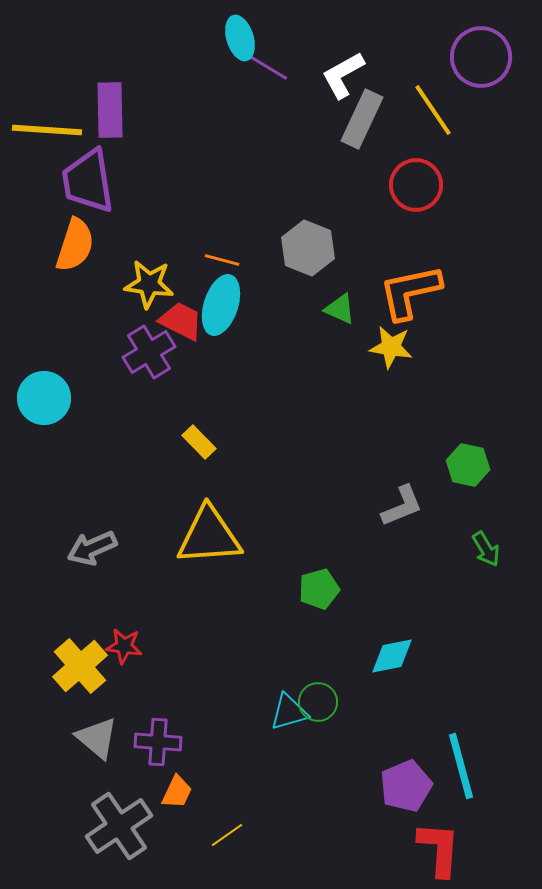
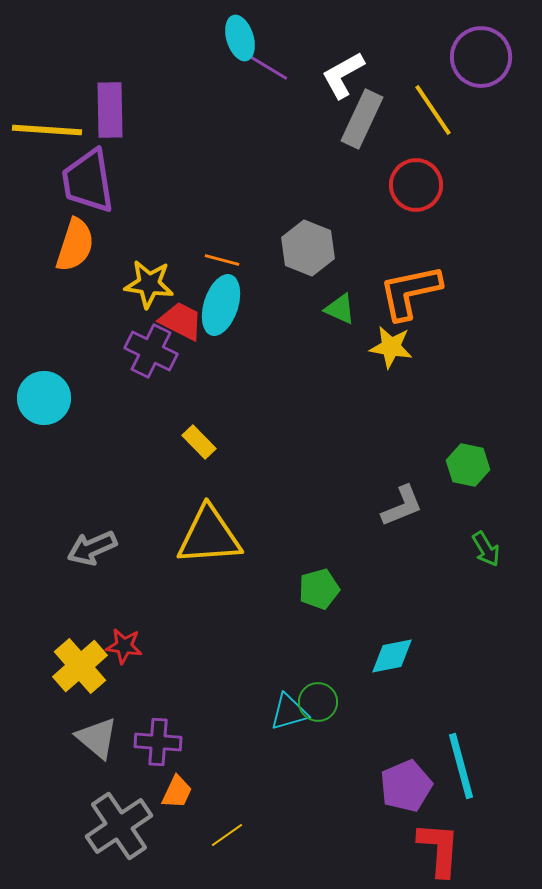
purple cross at (149, 352): moved 2 px right, 1 px up; rotated 33 degrees counterclockwise
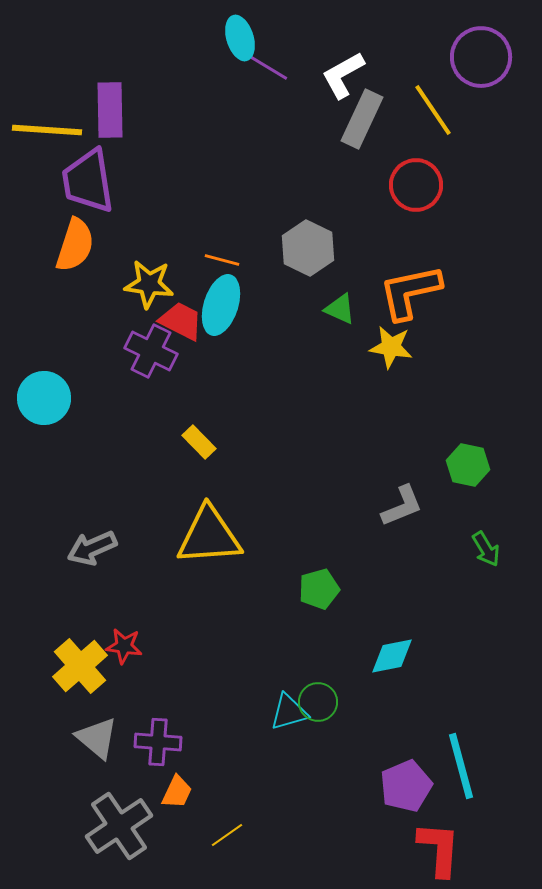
gray hexagon at (308, 248): rotated 4 degrees clockwise
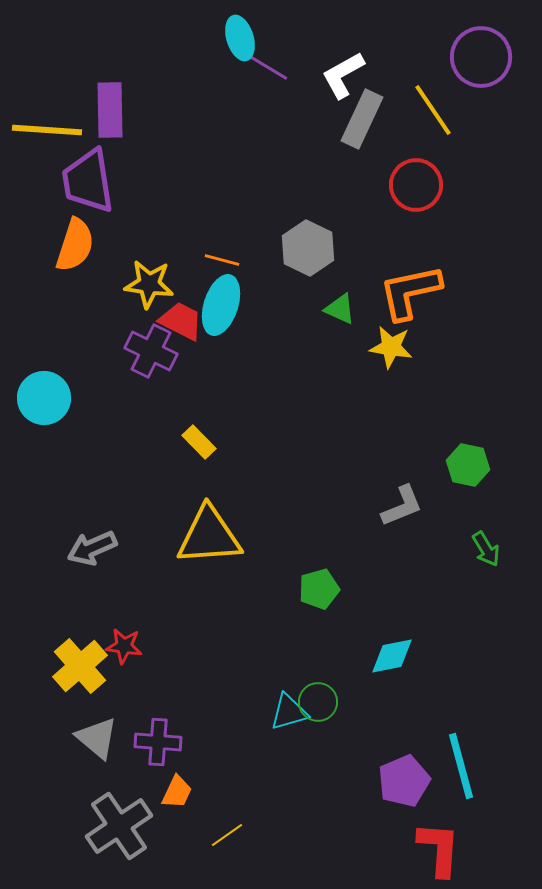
purple pentagon at (406, 786): moved 2 px left, 5 px up
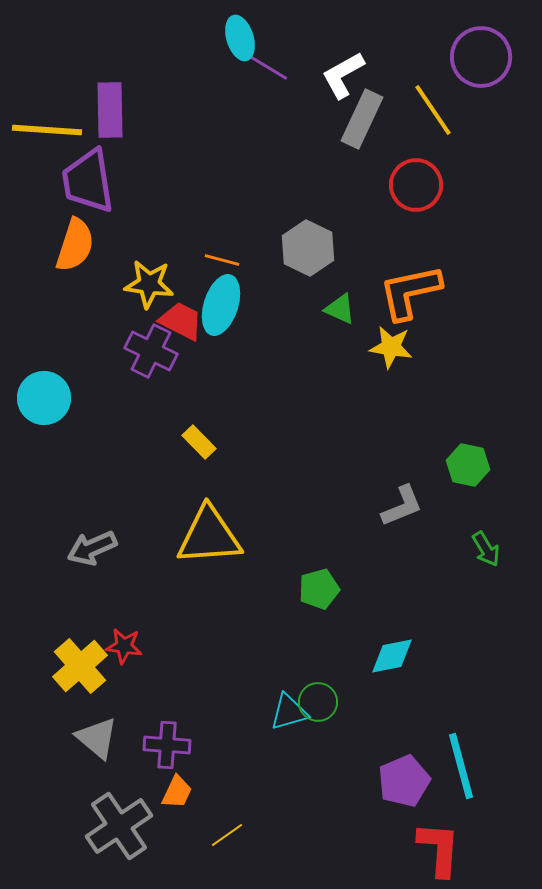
purple cross at (158, 742): moved 9 px right, 3 px down
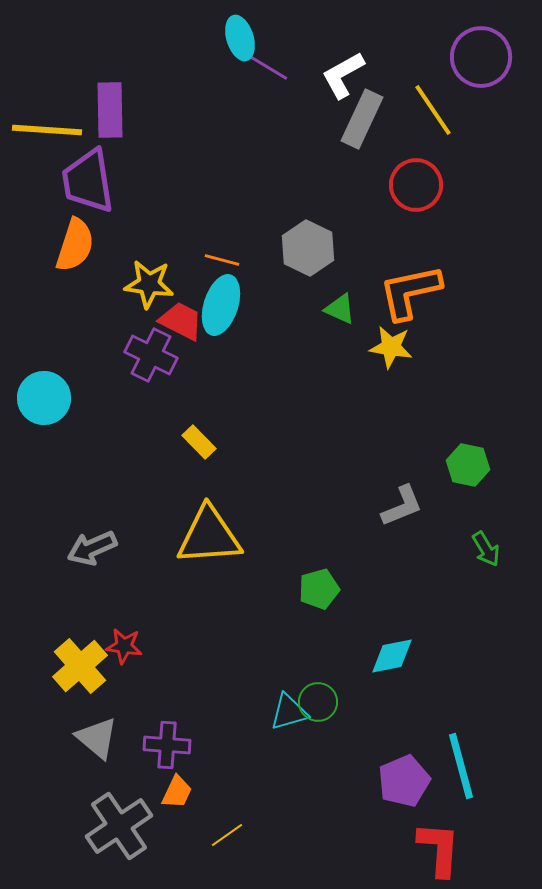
purple cross at (151, 351): moved 4 px down
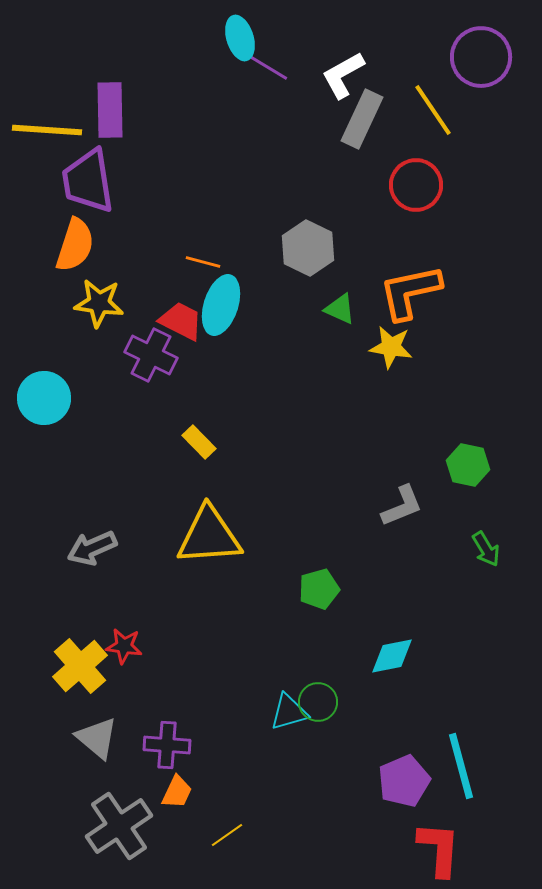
orange line at (222, 260): moved 19 px left, 2 px down
yellow star at (149, 284): moved 50 px left, 19 px down
